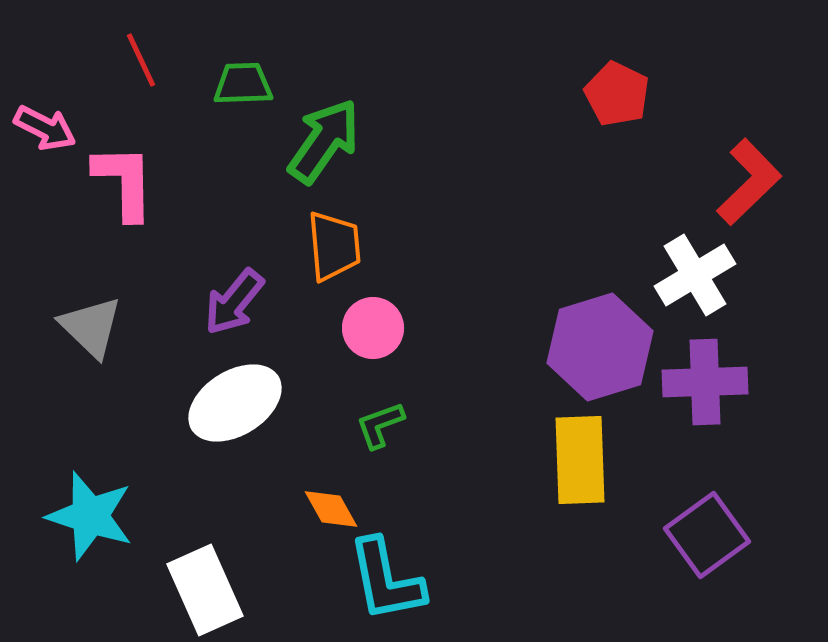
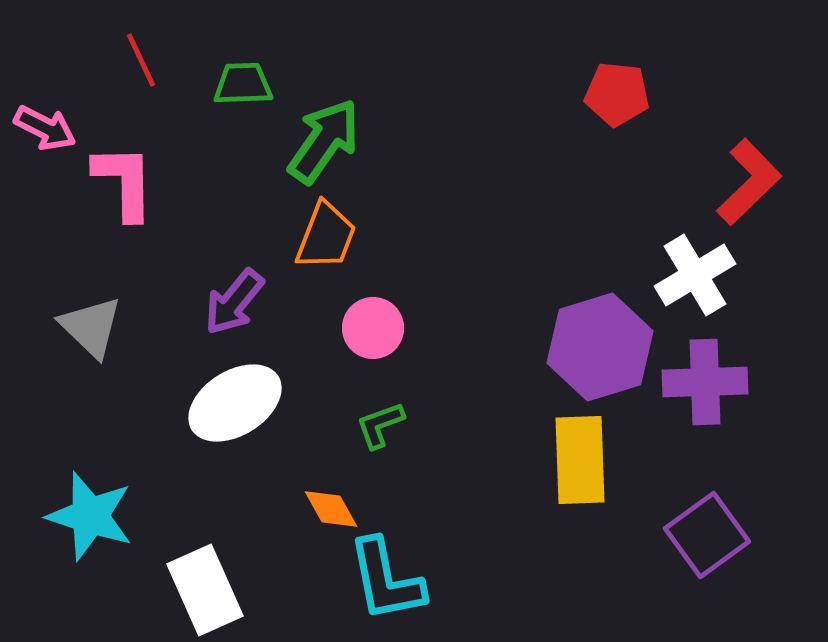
red pentagon: rotated 20 degrees counterclockwise
orange trapezoid: moved 8 px left, 10 px up; rotated 26 degrees clockwise
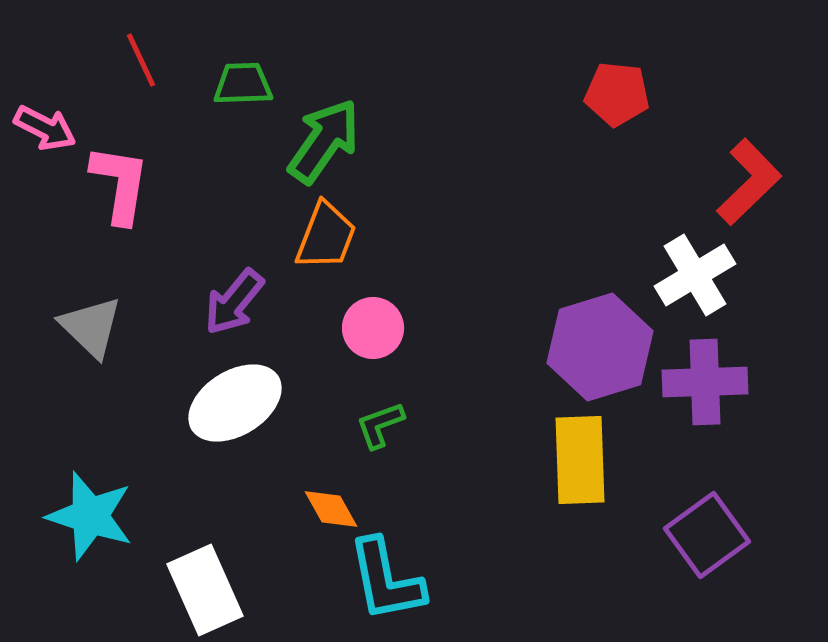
pink L-shape: moved 4 px left, 2 px down; rotated 10 degrees clockwise
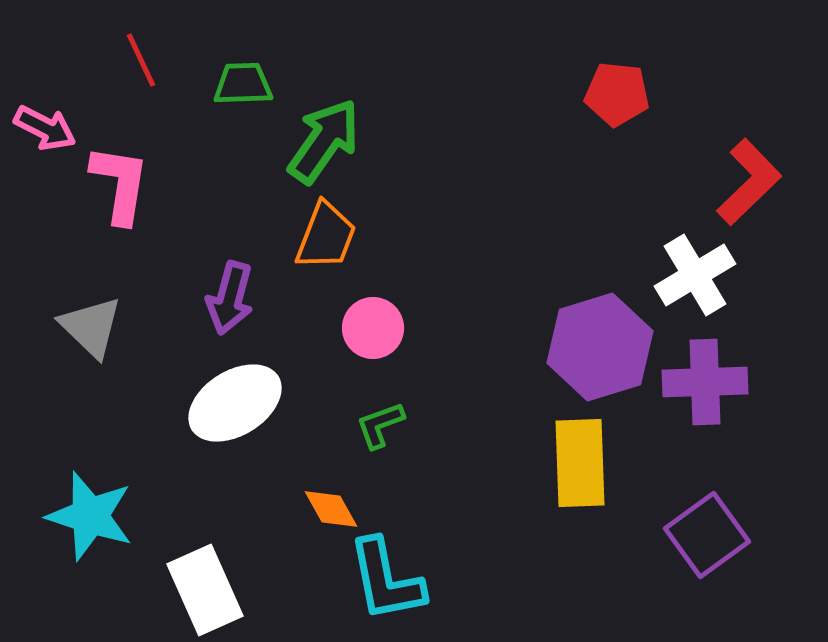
purple arrow: moved 4 px left, 4 px up; rotated 24 degrees counterclockwise
yellow rectangle: moved 3 px down
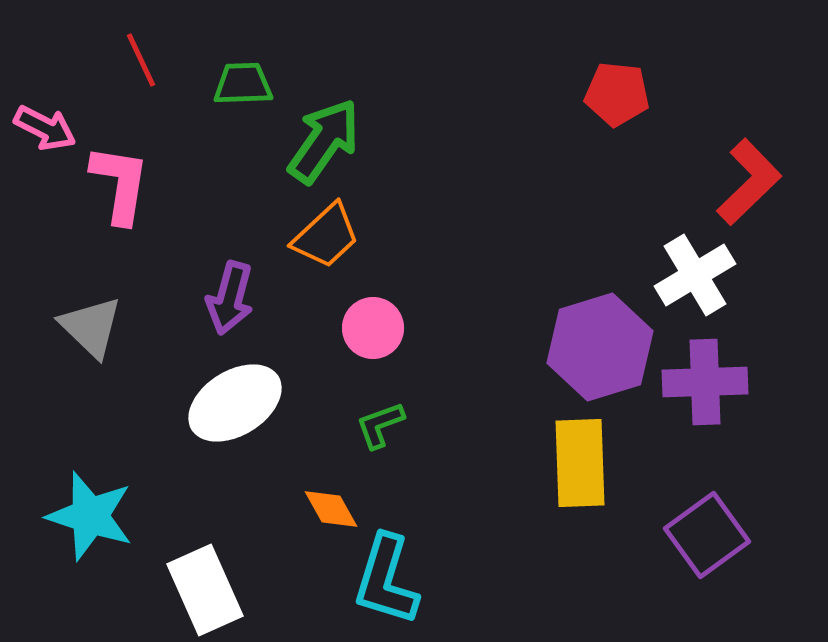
orange trapezoid: rotated 26 degrees clockwise
cyan L-shape: rotated 28 degrees clockwise
